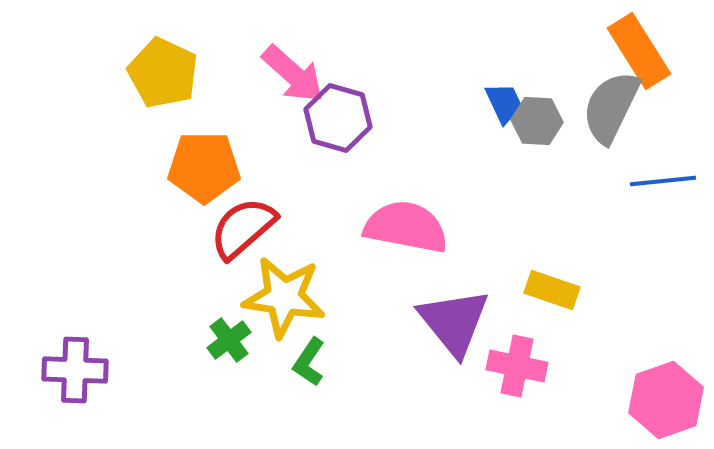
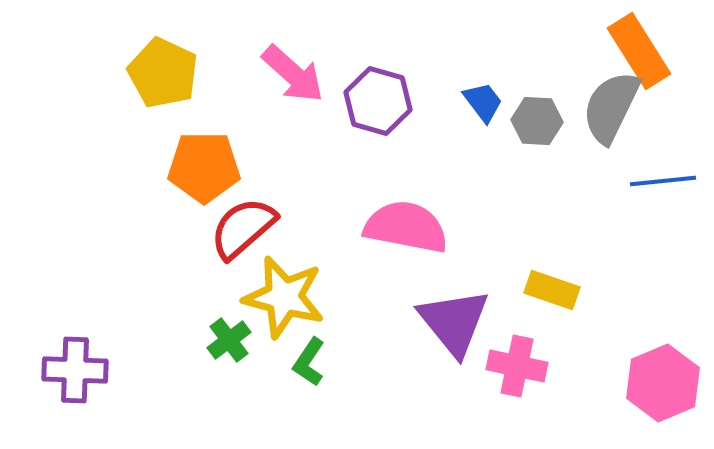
blue trapezoid: moved 21 px left, 1 px up; rotated 12 degrees counterclockwise
purple hexagon: moved 40 px right, 17 px up
yellow star: rotated 6 degrees clockwise
pink hexagon: moved 3 px left, 17 px up; rotated 4 degrees counterclockwise
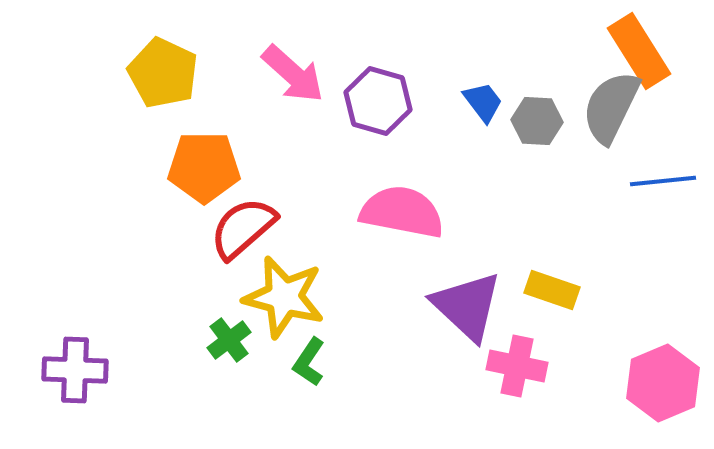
pink semicircle: moved 4 px left, 15 px up
purple triangle: moved 13 px right, 16 px up; rotated 8 degrees counterclockwise
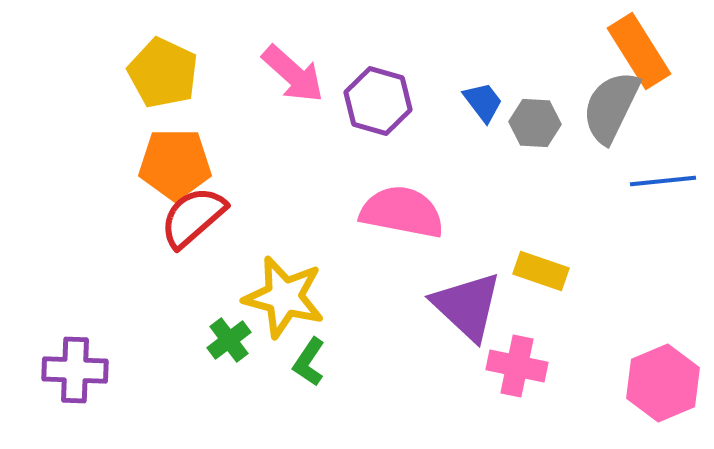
gray hexagon: moved 2 px left, 2 px down
orange pentagon: moved 29 px left, 3 px up
red semicircle: moved 50 px left, 11 px up
yellow rectangle: moved 11 px left, 19 px up
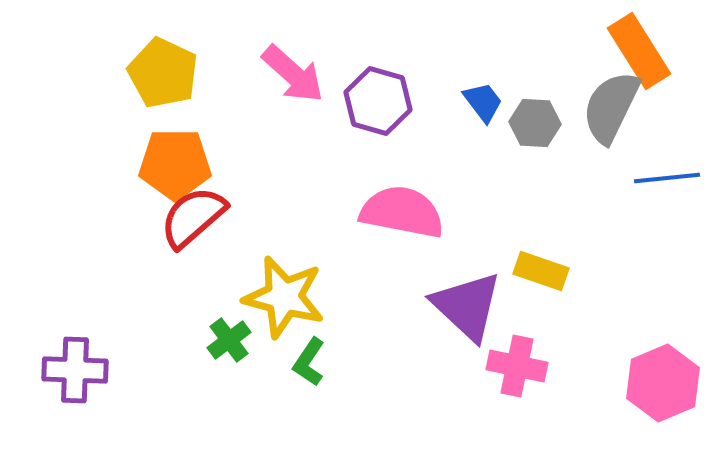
blue line: moved 4 px right, 3 px up
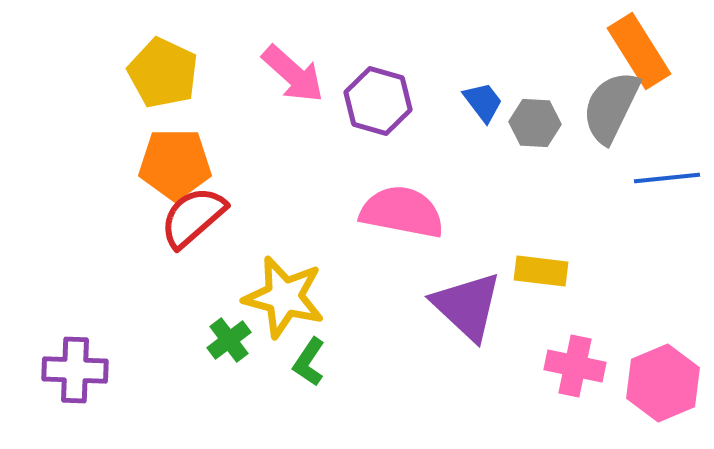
yellow rectangle: rotated 12 degrees counterclockwise
pink cross: moved 58 px right
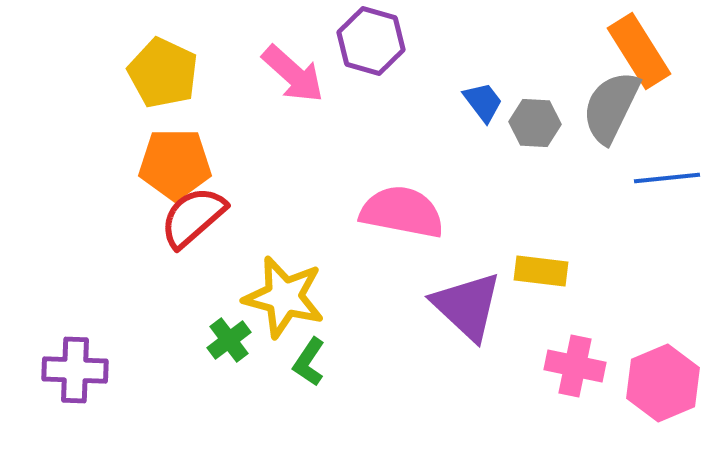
purple hexagon: moved 7 px left, 60 px up
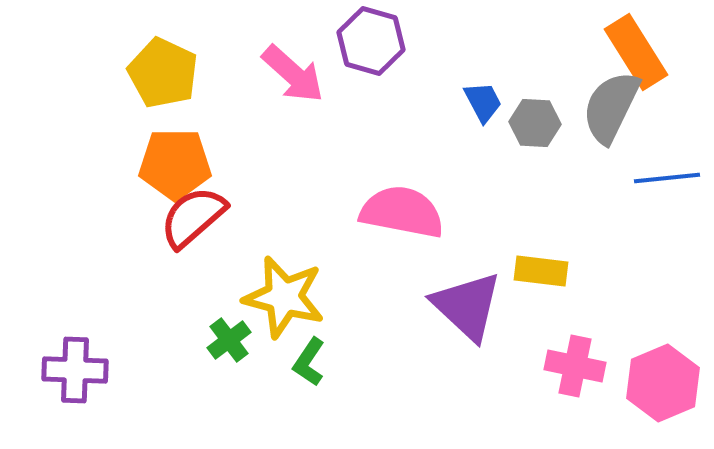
orange rectangle: moved 3 px left, 1 px down
blue trapezoid: rotated 9 degrees clockwise
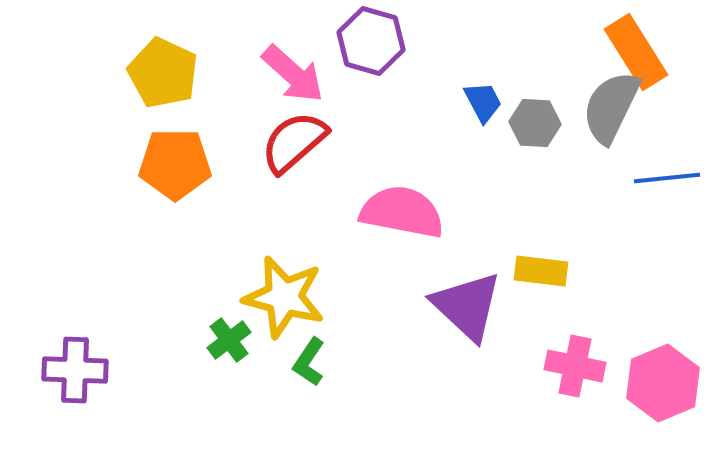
red semicircle: moved 101 px right, 75 px up
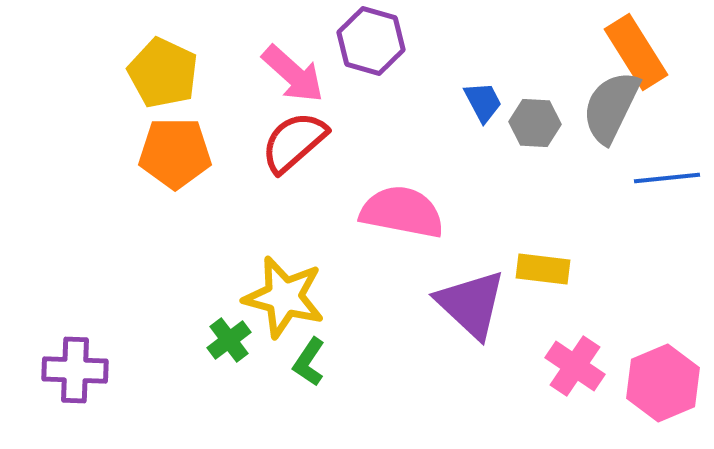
orange pentagon: moved 11 px up
yellow rectangle: moved 2 px right, 2 px up
purple triangle: moved 4 px right, 2 px up
pink cross: rotated 22 degrees clockwise
